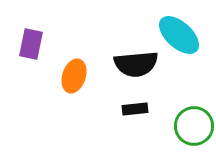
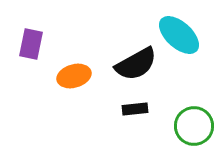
black semicircle: rotated 24 degrees counterclockwise
orange ellipse: rotated 56 degrees clockwise
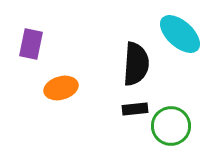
cyan ellipse: moved 1 px right, 1 px up
black semicircle: rotated 57 degrees counterclockwise
orange ellipse: moved 13 px left, 12 px down
green circle: moved 23 px left
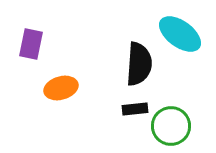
cyan ellipse: rotated 6 degrees counterclockwise
black semicircle: moved 3 px right
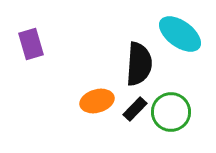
purple rectangle: rotated 28 degrees counterclockwise
orange ellipse: moved 36 px right, 13 px down
black rectangle: rotated 40 degrees counterclockwise
green circle: moved 14 px up
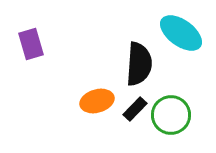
cyan ellipse: moved 1 px right, 1 px up
green circle: moved 3 px down
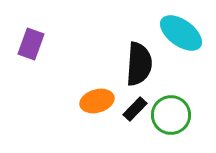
purple rectangle: rotated 36 degrees clockwise
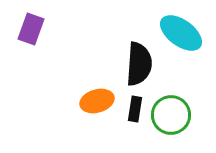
purple rectangle: moved 15 px up
black rectangle: rotated 35 degrees counterclockwise
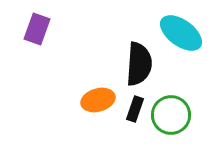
purple rectangle: moved 6 px right
orange ellipse: moved 1 px right, 1 px up
black rectangle: rotated 10 degrees clockwise
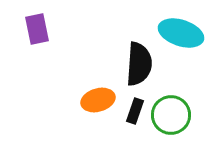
purple rectangle: rotated 32 degrees counterclockwise
cyan ellipse: rotated 18 degrees counterclockwise
black rectangle: moved 2 px down
